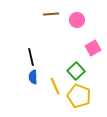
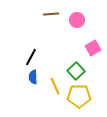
black line: rotated 42 degrees clockwise
yellow pentagon: rotated 20 degrees counterclockwise
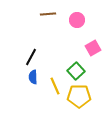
brown line: moved 3 px left
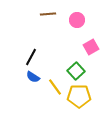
pink square: moved 2 px left, 1 px up
blue semicircle: rotated 56 degrees counterclockwise
yellow line: moved 1 px down; rotated 12 degrees counterclockwise
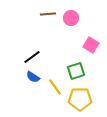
pink circle: moved 6 px left, 2 px up
pink square: moved 2 px up; rotated 28 degrees counterclockwise
black line: moved 1 px right; rotated 24 degrees clockwise
green square: rotated 24 degrees clockwise
yellow pentagon: moved 1 px right, 3 px down
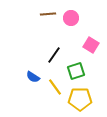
black line: moved 22 px right, 2 px up; rotated 18 degrees counterclockwise
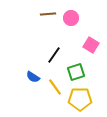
green square: moved 1 px down
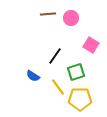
black line: moved 1 px right, 1 px down
blue semicircle: moved 1 px up
yellow line: moved 3 px right
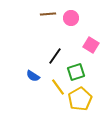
yellow pentagon: rotated 30 degrees counterclockwise
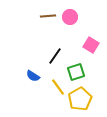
brown line: moved 2 px down
pink circle: moved 1 px left, 1 px up
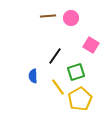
pink circle: moved 1 px right, 1 px down
blue semicircle: rotated 56 degrees clockwise
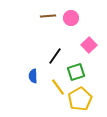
pink square: moved 2 px left; rotated 14 degrees clockwise
